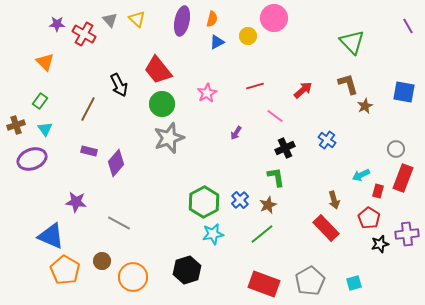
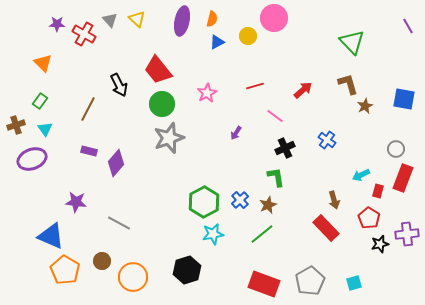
orange triangle at (45, 62): moved 2 px left, 1 px down
blue square at (404, 92): moved 7 px down
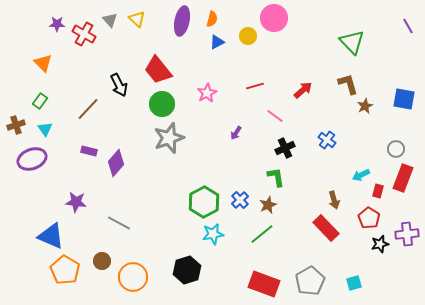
brown line at (88, 109): rotated 15 degrees clockwise
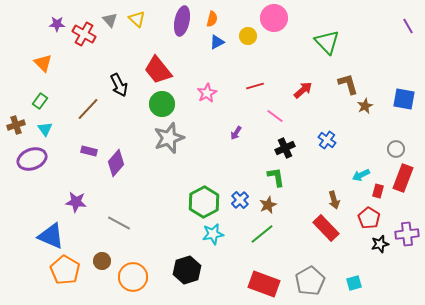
green triangle at (352, 42): moved 25 px left
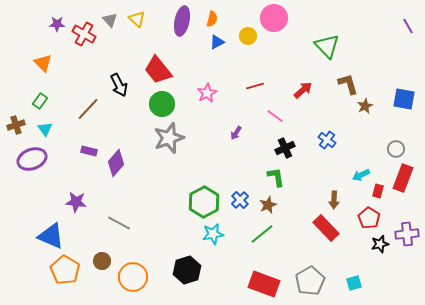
green triangle at (327, 42): moved 4 px down
brown arrow at (334, 200): rotated 18 degrees clockwise
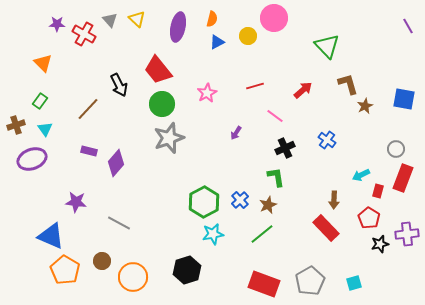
purple ellipse at (182, 21): moved 4 px left, 6 px down
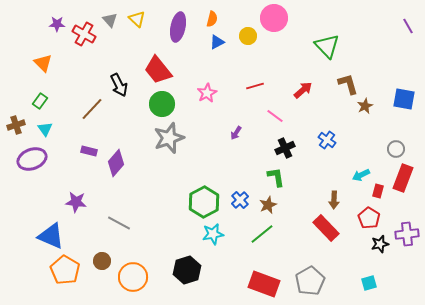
brown line at (88, 109): moved 4 px right
cyan square at (354, 283): moved 15 px right
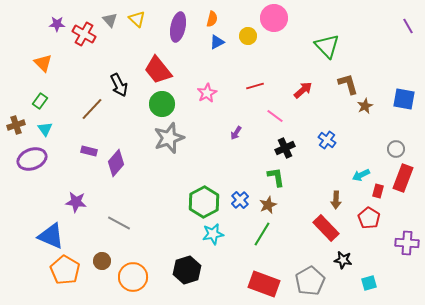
brown arrow at (334, 200): moved 2 px right
green line at (262, 234): rotated 20 degrees counterclockwise
purple cross at (407, 234): moved 9 px down; rotated 10 degrees clockwise
black star at (380, 244): moved 37 px left, 16 px down; rotated 24 degrees clockwise
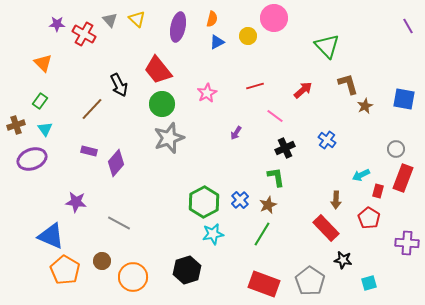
gray pentagon at (310, 281): rotated 8 degrees counterclockwise
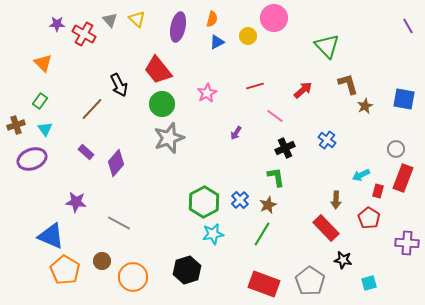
purple rectangle at (89, 151): moved 3 px left, 1 px down; rotated 28 degrees clockwise
